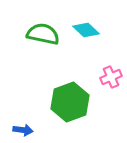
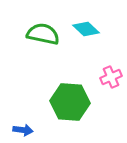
cyan diamond: moved 1 px up
green hexagon: rotated 24 degrees clockwise
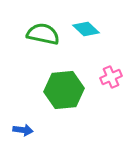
green hexagon: moved 6 px left, 12 px up; rotated 9 degrees counterclockwise
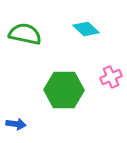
green semicircle: moved 18 px left
green hexagon: rotated 6 degrees clockwise
blue arrow: moved 7 px left, 6 px up
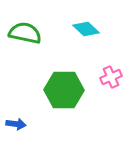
green semicircle: moved 1 px up
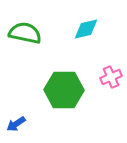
cyan diamond: rotated 56 degrees counterclockwise
blue arrow: rotated 138 degrees clockwise
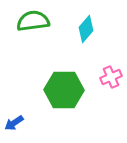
cyan diamond: rotated 36 degrees counterclockwise
green semicircle: moved 8 px right, 12 px up; rotated 20 degrees counterclockwise
blue arrow: moved 2 px left, 1 px up
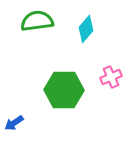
green semicircle: moved 4 px right
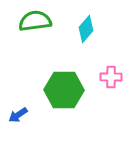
green semicircle: moved 2 px left
pink cross: rotated 25 degrees clockwise
blue arrow: moved 4 px right, 8 px up
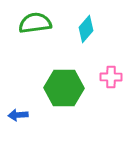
green semicircle: moved 2 px down
green hexagon: moved 2 px up
blue arrow: rotated 30 degrees clockwise
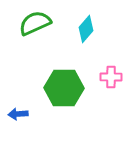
green semicircle: rotated 16 degrees counterclockwise
blue arrow: moved 1 px up
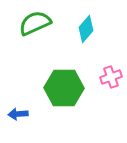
pink cross: rotated 20 degrees counterclockwise
